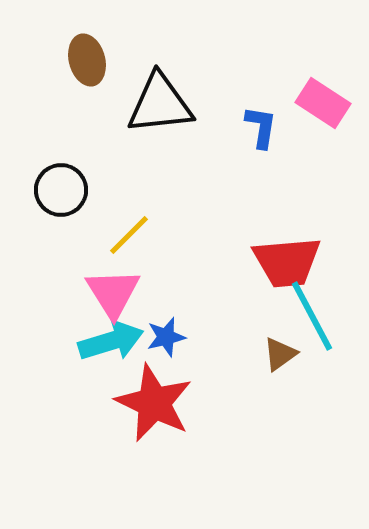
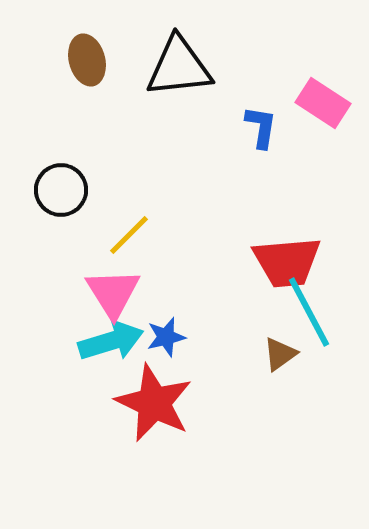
black triangle: moved 19 px right, 37 px up
cyan line: moved 3 px left, 4 px up
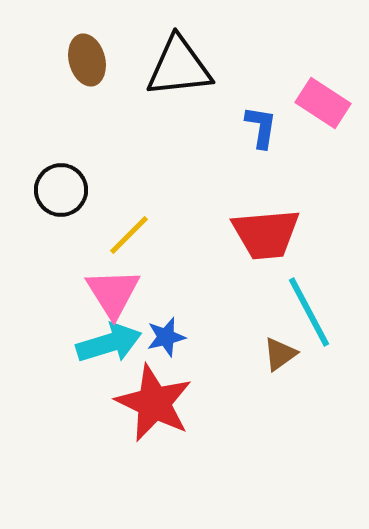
red trapezoid: moved 21 px left, 28 px up
cyan arrow: moved 2 px left, 2 px down
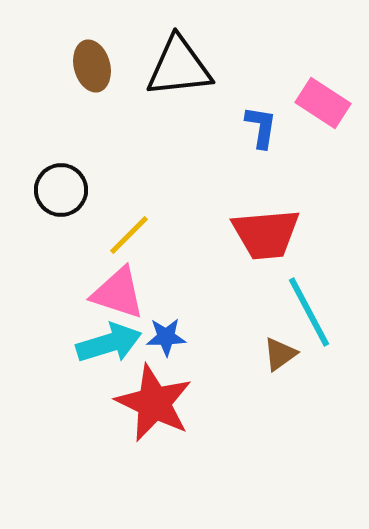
brown ellipse: moved 5 px right, 6 px down
pink triangle: moved 5 px right; rotated 40 degrees counterclockwise
blue star: rotated 12 degrees clockwise
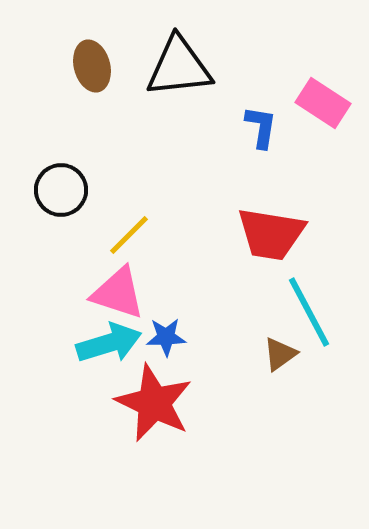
red trapezoid: moved 5 px right; rotated 14 degrees clockwise
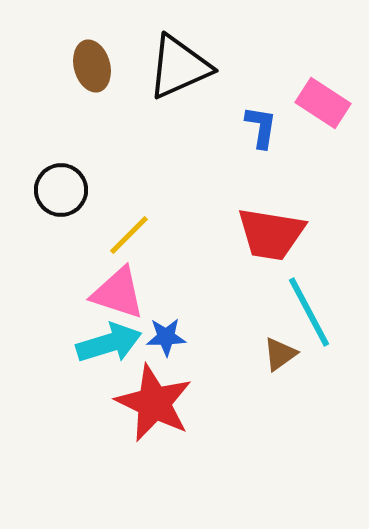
black triangle: rotated 18 degrees counterclockwise
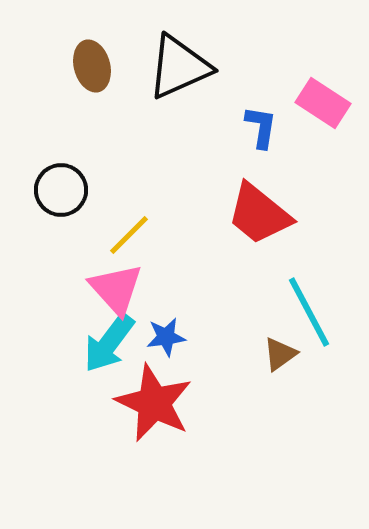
red trapezoid: moved 12 px left, 20 px up; rotated 30 degrees clockwise
pink triangle: moved 2 px left, 4 px up; rotated 30 degrees clockwise
blue star: rotated 6 degrees counterclockwise
cyan arrow: rotated 144 degrees clockwise
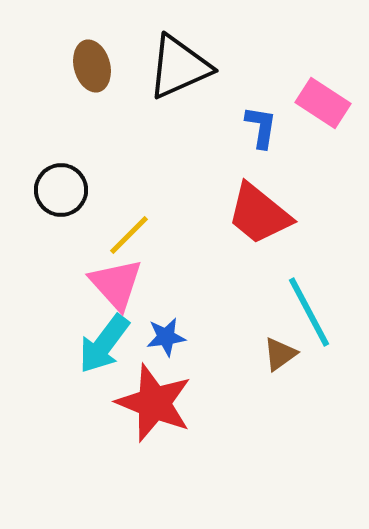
pink triangle: moved 5 px up
cyan arrow: moved 5 px left, 1 px down
red star: rotated 4 degrees counterclockwise
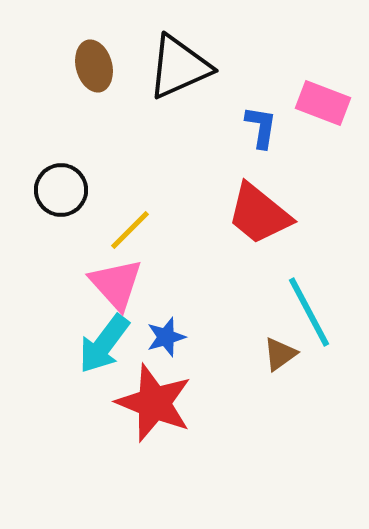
brown ellipse: moved 2 px right
pink rectangle: rotated 12 degrees counterclockwise
yellow line: moved 1 px right, 5 px up
blue star: rotated 9 degrees counterclockwise
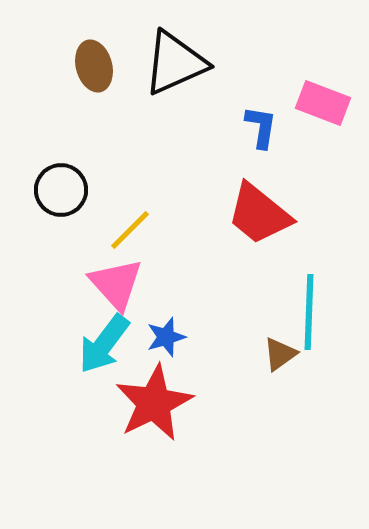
black triangle: moved 4 px left, 4 px up
cyan line: rotated 30 degrees clockwise
red star: rotated 24 degrees clockwise
